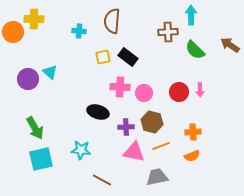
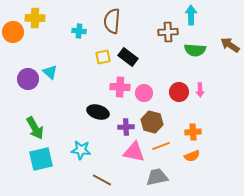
yellow cross: moved 1 px right, 1 px up
green semicircle: rotated 40 degrees counterclockwise
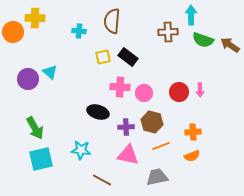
green semicircle: moved 8 px right, 10 px up; rotated 15 degrees clockwise
pink triangle: moved 6 px left, 3 px down
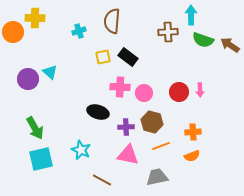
cyan cross: rotated 24 degrees counterclockwise
cyan star: rotated 18 degrees clockwise
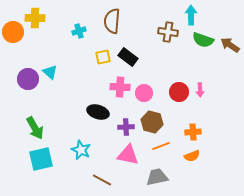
brown cross: rotated 12 degrees clockwise
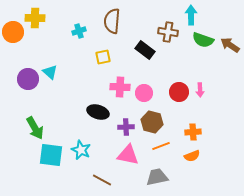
black rectangle: moved 17 px right, 7 px up
cyan square: moved 10 px right, 4 px up; rotated 20 degrees clockwise
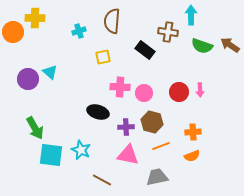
green semicircle: moved 1 px left, 6 px down
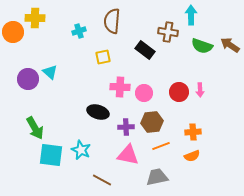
brown hexagon: rotated 20 degrees counterclockwise
